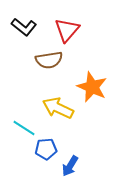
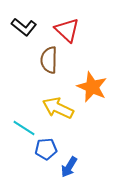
red triangle: rotated 28 degrees counterclockwise
brown semicircle: rotated 100 degrees clockwise
blue arrow: moved 1 px left, 1 px down
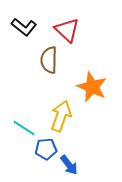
yellow arrow: moved 3 px right, 8 px down; rotated 84 degrees clockwise
blue arrow: moved 2 px up; rotated 70 degrees counterclockwise
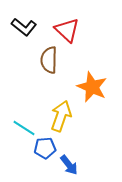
blue pentagon: moved 1 px left, 1 px up
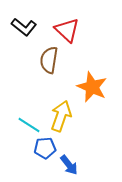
brown semicircle: rotated 8 degrees clockwise
cyan line: moved 5 px right, 3 px up
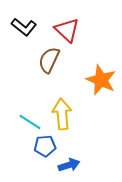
brown semicircle: rotated 16 degrees clockwise
orange star: moved 9 px right, 7 px up
yellow arrow: moved 1 px right, 2 px up; rotated 24 degrees counterclockwise
cyan line: moved 1 px right, 3 px up
blue pentagon: moved 2 px up
blue arrow: rotated 70 degrees counterclockwise
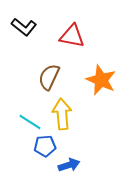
red triangle: moved 5 px right, 6 px down; rotated 32 degrees counterclockwise
brown semicircle: moved 17 px down
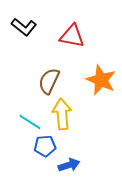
brown semicircle: moved 4 px down
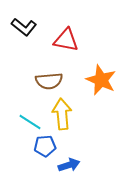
red triangle: moved 6 px left, 4 px down
brown semicircle: rotated 120 degrees counterclockwise
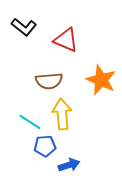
red triangle: rotated 12 degrees clockwise
